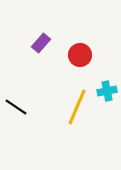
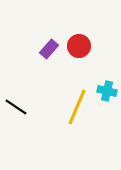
purple rectangle: moved 8 px right, 6 px down
red circle: moved 1 px left, 9 px up
cyan cross: rotated 24 degrees clockwise
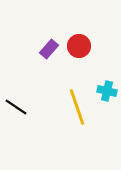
yellow line: rotated 42 degrees counterclockwise
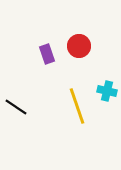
purple rectangle: moved 2 px left, 5 px down; rotated 60 degrees counterclockwise
yellow line: moved 1 px up
